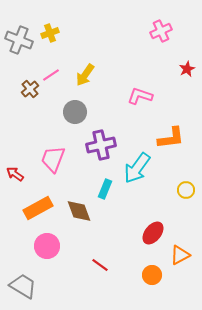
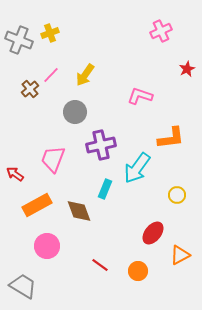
pink line: rotated 12 degrees counterclockwise
yellow circle: moved 9 px left, 5 px down
orange rectangle: moved 1 px left, 3 px up
orange circle: moved 14 px left, 4 px up
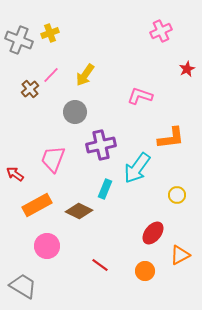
brown diamond: rotated 44 degrees counterclockwise
orange circle: moved 7 px right
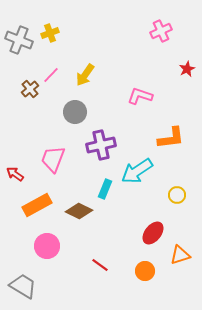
cyan arrow: moved 3 px down; rotated 20 degrees clockwise
orange triangle: rotated 10 degrees clockwise
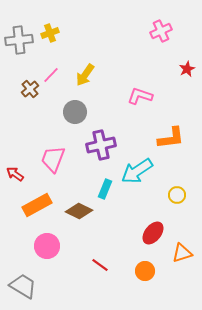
gray cross: rotated 28 degrees counterclockwise
orange triangle: moved 2 px right, 2 px up
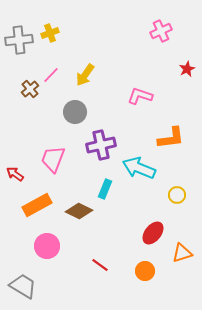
cyan arrow: moved 2 px right, 3 px up; rotated 56 degrees clockwise
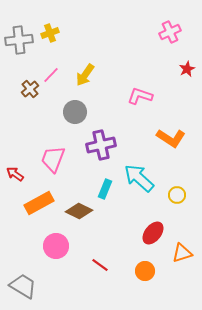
pink cross: moved 9 px right, 1 px down
orange L-shape: rotated 40 degrees clockwise
cyan arrow: moved 10 px down; rotated 20 degrees clockwise
orange rectangle: moved 2 px right, 2 px up
pink circle: moved 9 px right
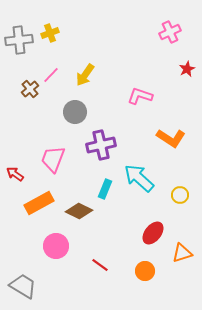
yellow circle: moved 3 px right
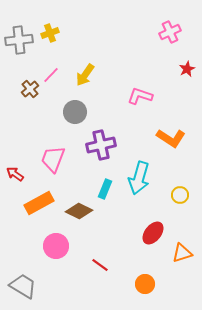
cyan arrow: rotated 116 degrees counterclockwise
orange circle: moved 13 px down
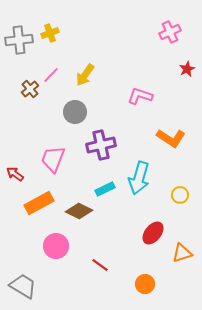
cyan rectangle: rotated 42 degrees clockwise
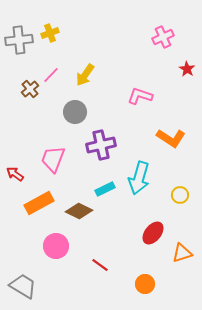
pink cross: moved 7 px left, 5 px down
red star: rotated 14 degrees counterclockwise
